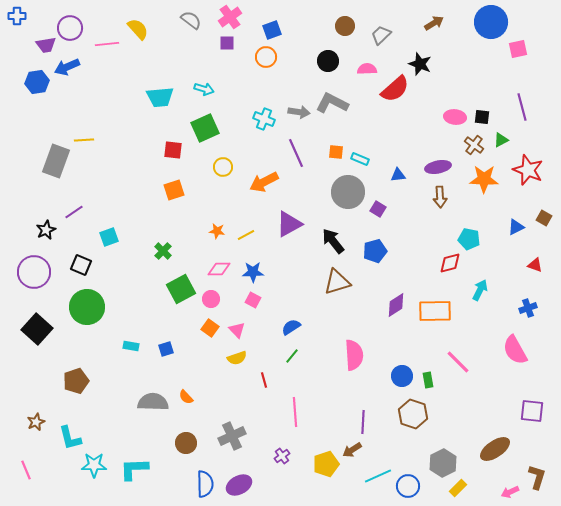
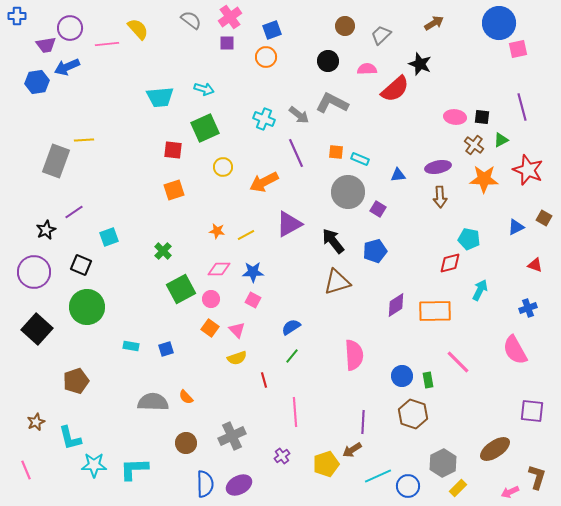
blue circle at (491, 22): moved 8 px right, 1 px down
gray arrow at (299, 112): moved 3 px down; rotated 30 degrees clockwise
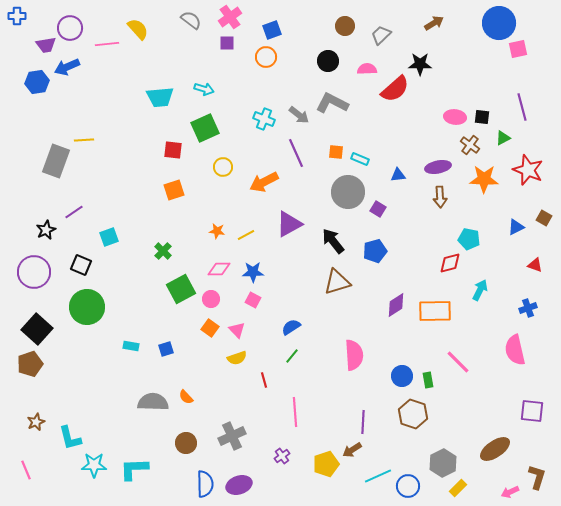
black star at (420, 64): rotated 20 degrees counterclockwise
green triangle at (501, 140): moved 2 px right, 2 px up
brown cross at (474, 145): moved 4 px left
pink semicircle at (515, 350): rotated 16 degrees clockwise
brown pentagon at (76, 381): moved 46 px left, 17 px up
purple ellipse at (239, 485): rotated 10 degrees clockwise
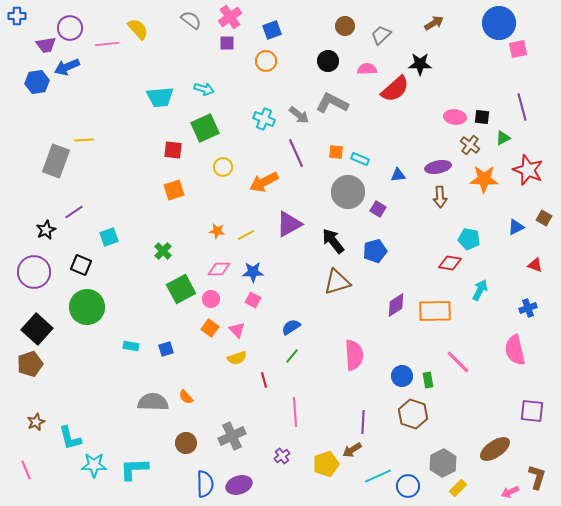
orange circle at (266, 57): moved 4 px down
red diamond at (450, 263): rotated 25 degrees clockwise
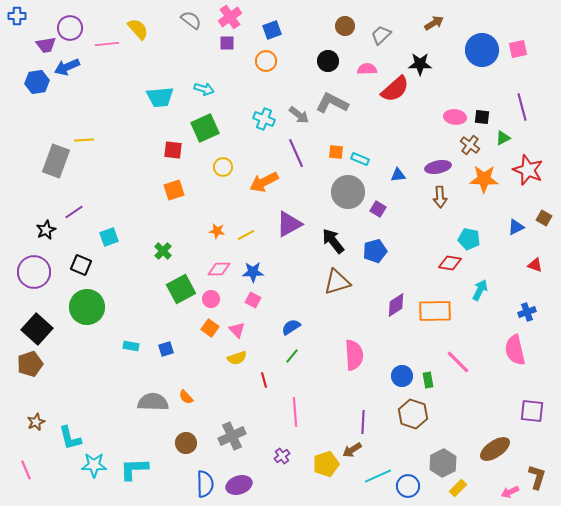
blue circle at (499, 23): moved 17 px left, 27 px down
blue cross at (528, 308): moved 1 px left, 4 px down
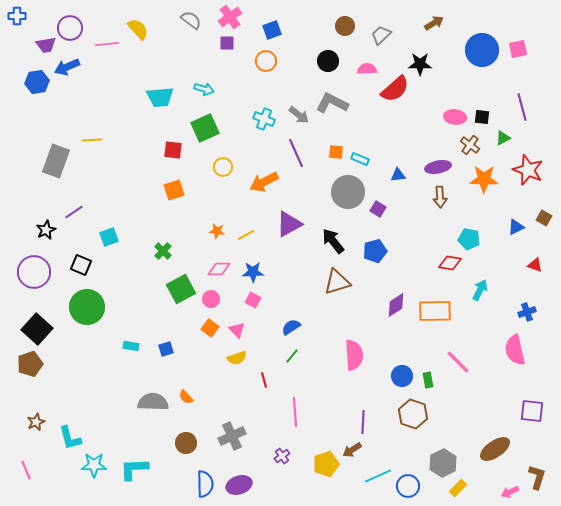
yellow line at (84, 140): moved 8 px right
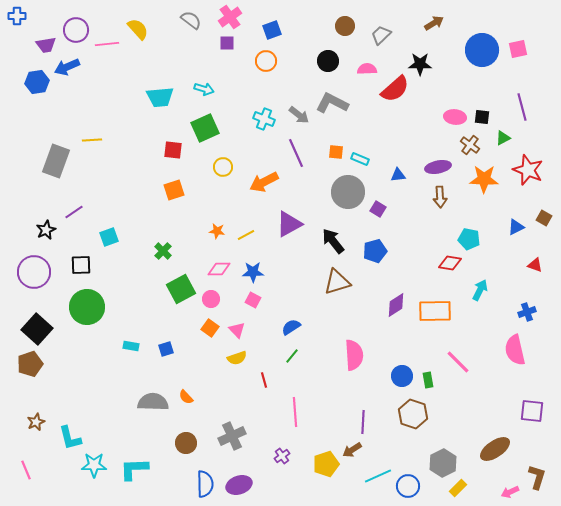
purple circle at (70, 28): moved 6 px right, 2 px down
black square at (81, 265): rotated 25 degrees counterclockwise
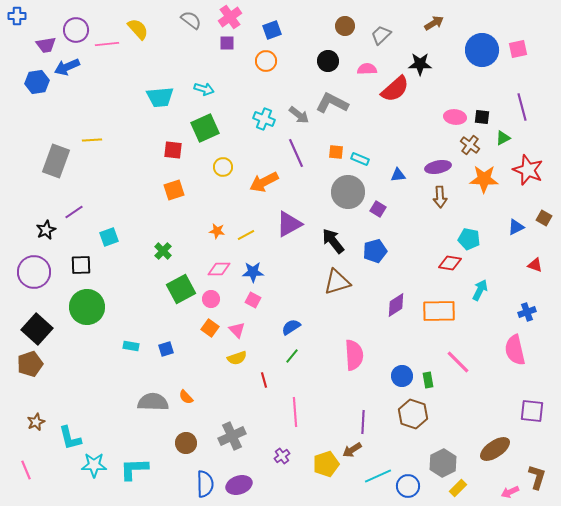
orange rectangle at (435, 311): moved 4 px right
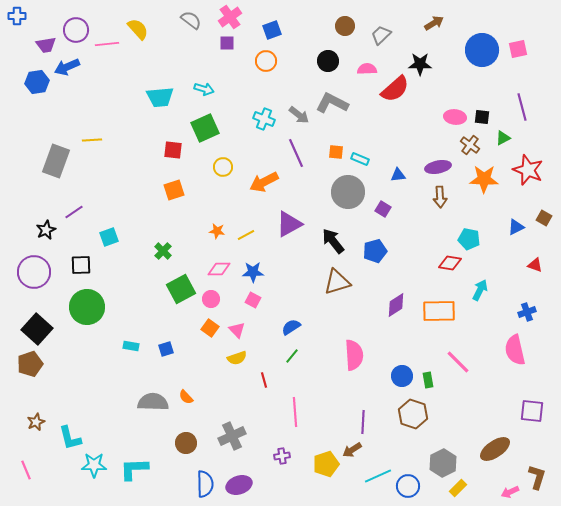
purple square at (378, 209): moved 5 px right
purple cross at (282, 456): rotated 28 degrees clockwise
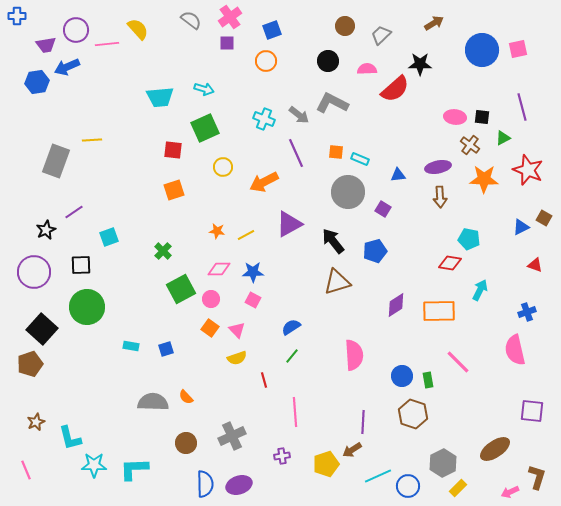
blue triangle at (516, 227): moved 5 px right
black square at (37, 329): moved 5 px right
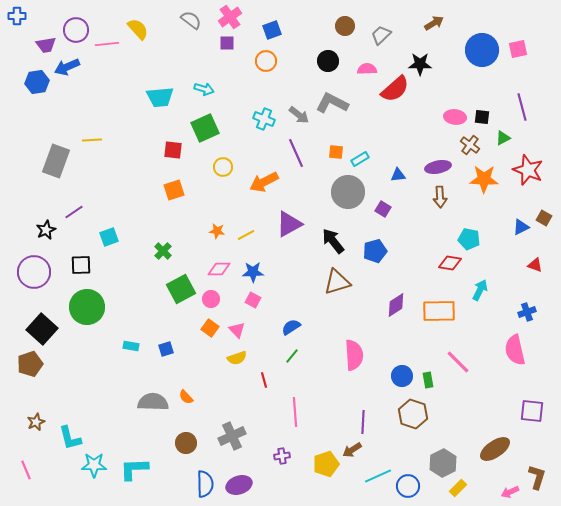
cyan rectangle at (360, 159): rotated 54 degrees counterclockwise
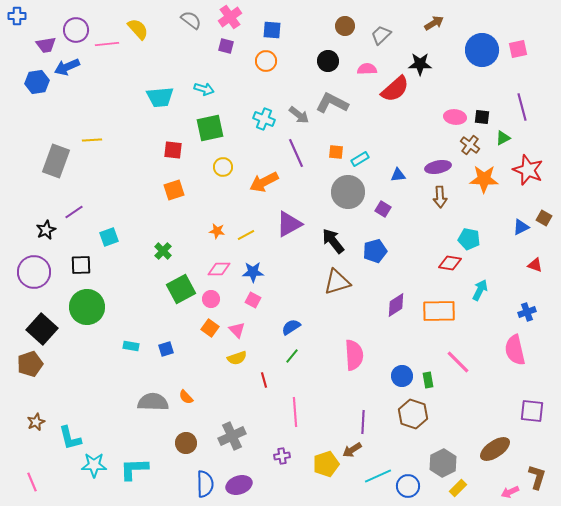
blue square at (272, 30): rotated 24 degrees clockwise
purple square at (227, 43): moved 1 px left, 3 px down; rotated 14 degrees clockwise
green square at (205, 128): moved 5 px right; rotated 12 degrees clockwise
pink line at (26, 470): moved 6 px right, 12 px down
